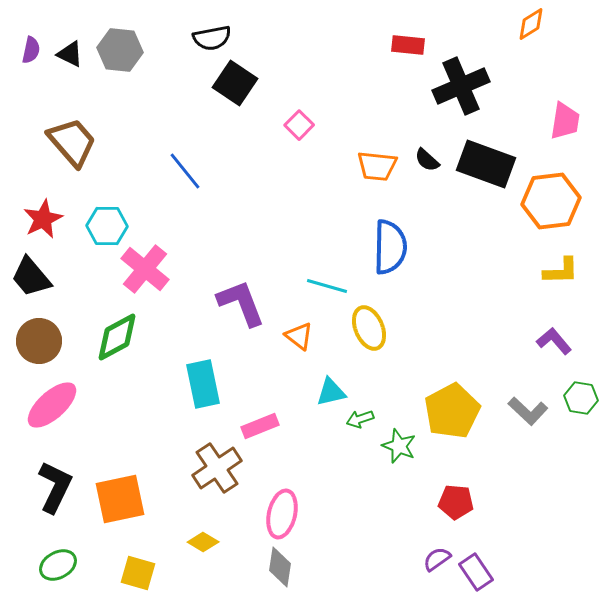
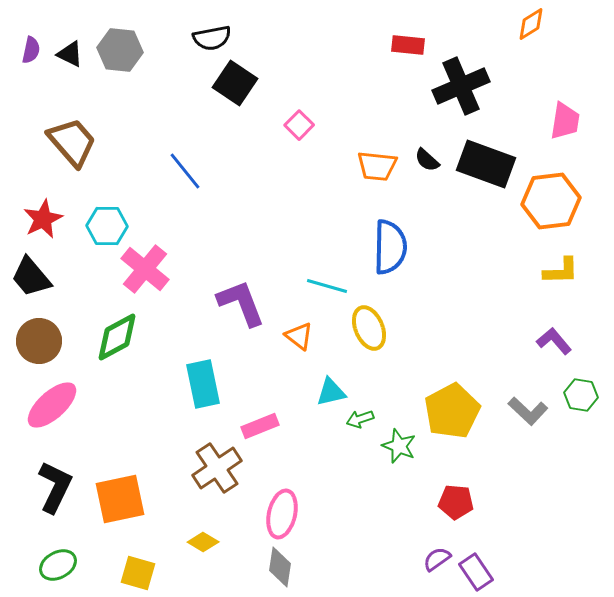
green hexagon at (581, 398): moved 3 px up
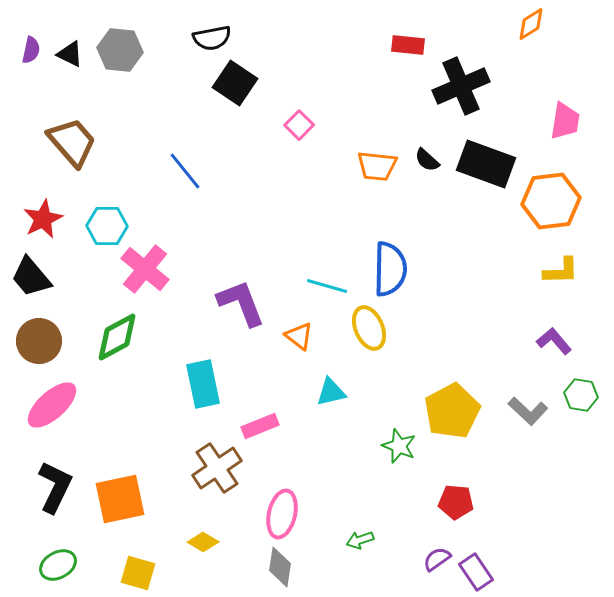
blue semicircle at (390, 247): moved 22 px down
green arrow at (360, 419): moved 121 px down
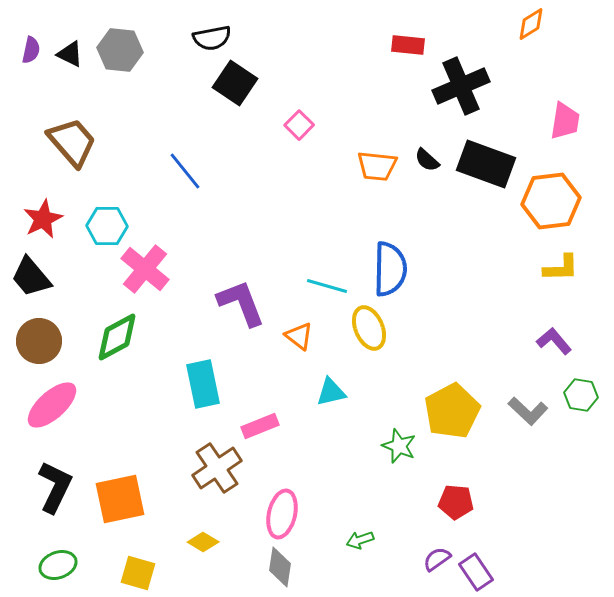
yellow L-shape at (561, 271): moved 3 px up
green ellipse at (58, 565): rotated 9 degrees clockwise
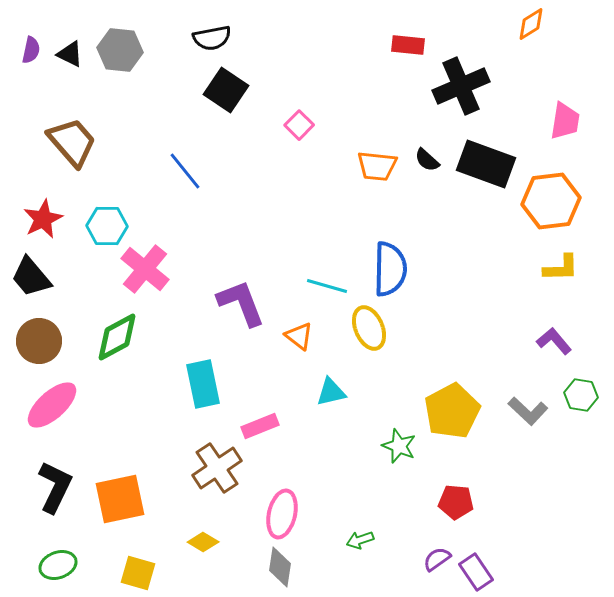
black square at (235, 83): moved 9 px left, 7 px down
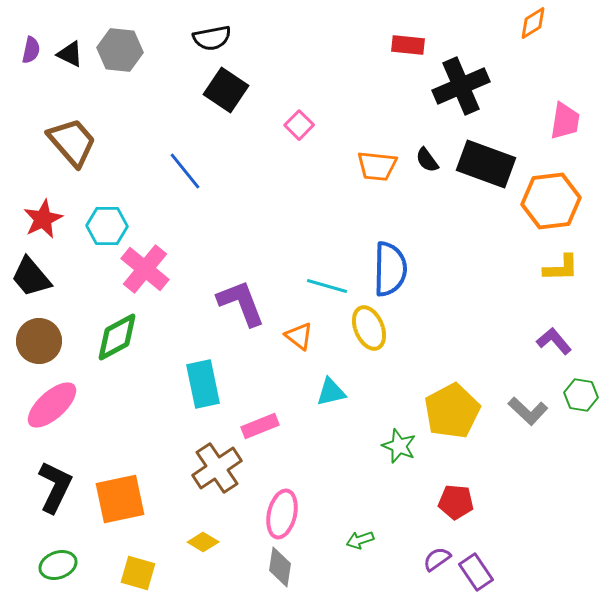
orange diamond at (531, 24): moved 2 px right, 1 px up
black semicircle at (427, 160): rotated 12 degrees clockwise
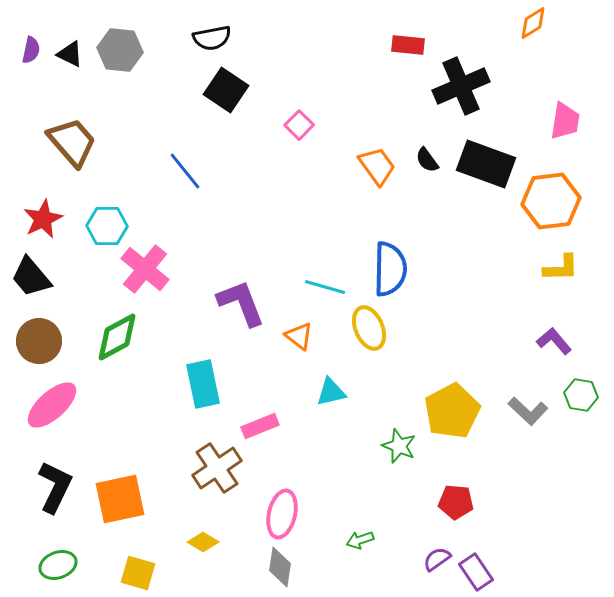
orange trapezoid at (377, 166): rotated 132 degrees counterclockwise
cyan line at (327, 286): moved 2 px left, 1 px down
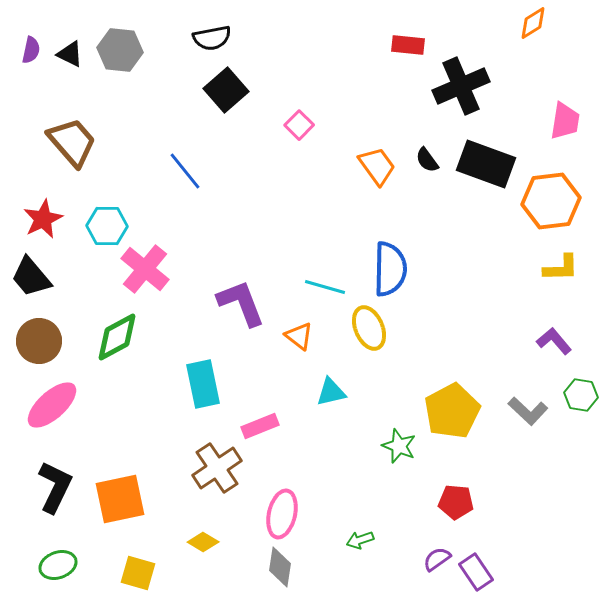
black square at (226, 90): rotated 15 degrees clockwise
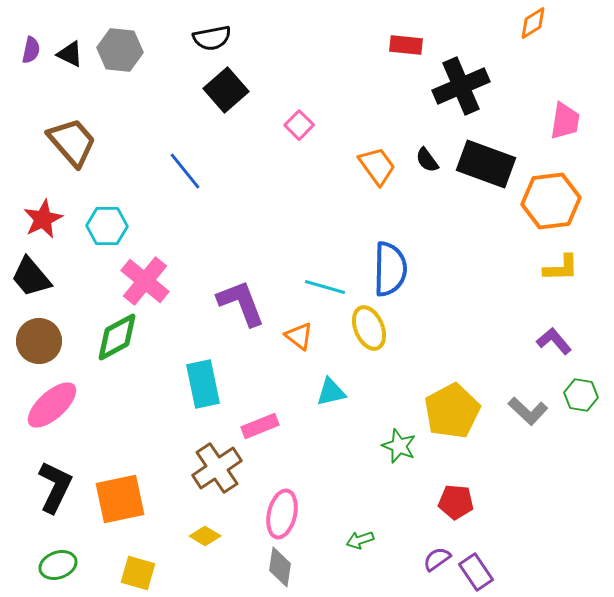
red rectangle at (408, 45): moved 2 px left
pink cross at (145, 269): moved 12 px down
yellow diamond at (203, 542): moved 2 px right, 6 px up
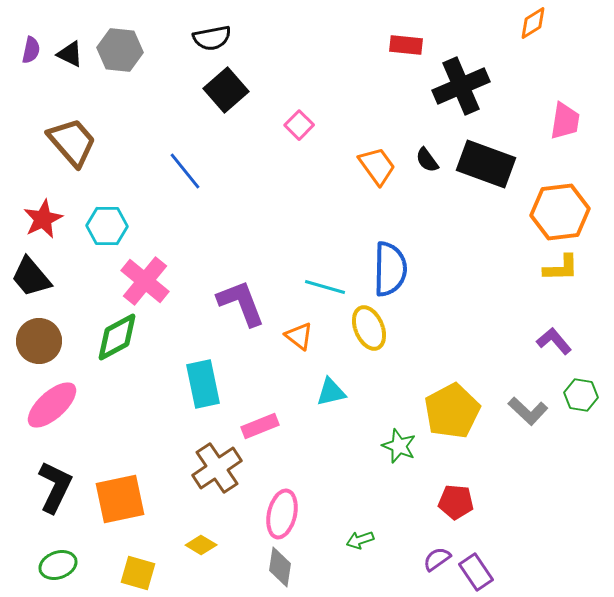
orange hexagon at (551, 201): moved 9 px right, 11 px down
yellow diamond at (205, 536): moved 4 px left, 9 px down
